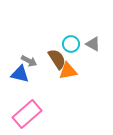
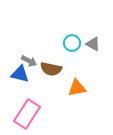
cyan circle: moved 1 px right, 1 px up
brown semicircle: moved 6 px left, 10 px down; rotated 135 degrees clockwise
orange triangle: moved 9 px right, 17 px down
pink rectangle: rotated 16 degrees counterclockwise
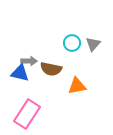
gray triangle: rotated 42 degrees clockwise
gray arrow: rotated 28 degrees counterclockwise
blue triangle: moved 1 px up
orange triangle: moved 2 px up
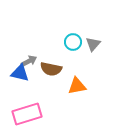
cyan circle: moved 1 px right, 1 px up
gray arrow: rotated 28 degrees counterclockwise
pink rectangle: rotated 40 degrees clockwise
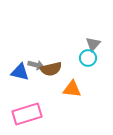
cyan circle: moved 15 px right, 16 px down
gray arrow: moved 7 px right, 4 px down; rotated 42 degrees clockwise
brown semicircle: rotated 25 degrees counterclockwise
blue triangle: moved 1 px up
orange triangle: moved 5 px left, 3 px down; rotated 18 degrees clockwise
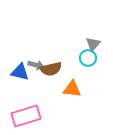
pink rectangle: moved 1 px left, 2 px down
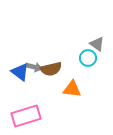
gray triangle: moved 4 px right; rotated 35 degrees counterclockwise
gray arrow: moved 2 px left, 2 px down
blue triangle: rotated 24 degrees clockwise
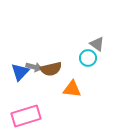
blue triangle: rotated 36 degrees clockwise
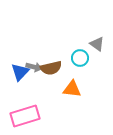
cyan circle: moved 8 px left
brown semicircle: moved 1 px up
pink rectangle: moved 1 px left
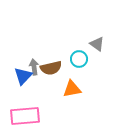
cyan circle: moved 1 px left, 1 px down
gray arrow: rotated 112 degrees counterclockwise
blue triangle: moved 3 px right, 4 px down
orange triangle: rotated 18 degrees counterclockwise
pink rectangle: rotated 12 degrees clockwise
